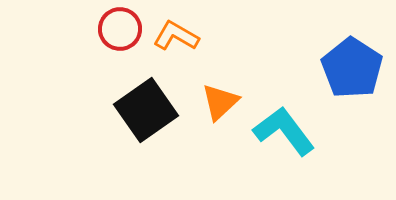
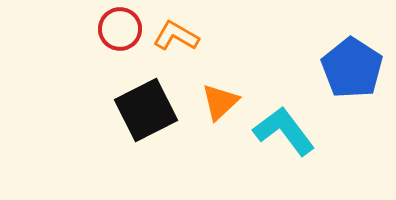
black square: rotated 8 degrees clockwise
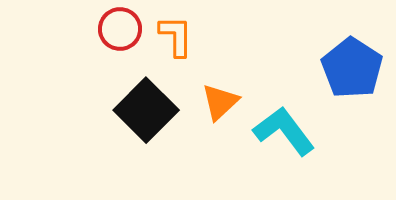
orange L-shape: rotated 60 degrees clockwise
black square: rotated 18 degrees counterclockwise
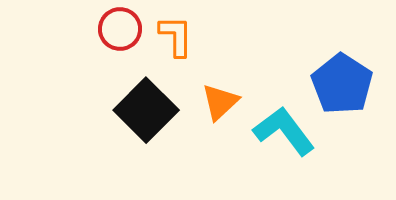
blue pentagon: moved 10 px left, 16 px down
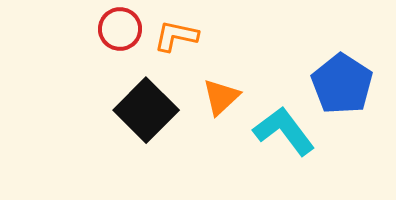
orange L-shape: rotated 78 degrees counterclockwise
orange triangle: moved 1 px right, 5 px up
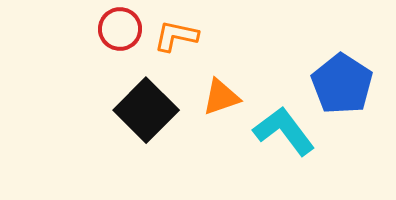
orange triangle: rotated 24 degrees clockwise
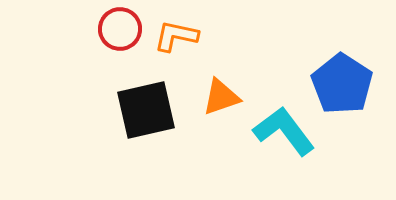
black square: rotated 32 degrees clockwise
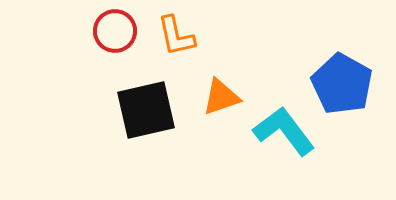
red circle: moved 5 px left, 2 px down
orange L-shape: rotated 114 degrees counterclockwise
blue pentagon: rotated 4 degrees counterclockwise
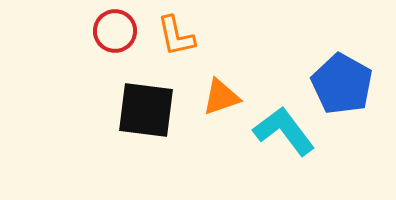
black square: rotated 20 degrees clockwise
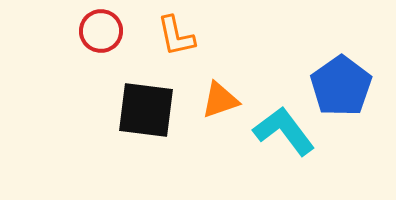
red circle: moved 14 px left
blue pentagon: moved 1 px left, 2 px down; rotated 8 degrees clockwise
orange triangle: moved 1 px left, 3 px down
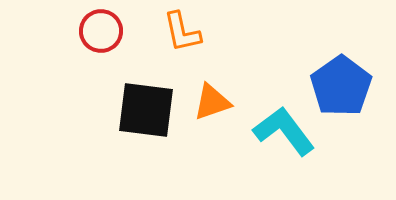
orange L-shape: moved 6 px right, 4 px up
orange triangle: moved 8 px left, 2 px down
